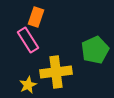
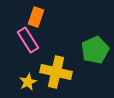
yellow cross: rotated 20 degrees clockwise
yellow star: moved 3 px up
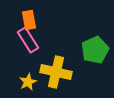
orange rectangle: moved 7 px left, 3 px down; rotated 30 degrees counterclockwise
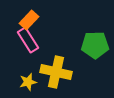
orange rectangle: rotated 54 degrees clockwise
green pentagon: moved 5 px up; rotated 24 degrees clockwise
yellow star: rotated 12 degrees clockwise
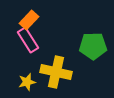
green pentagon: moved 2 px left, 1 px down
yellow star: moved 1 px left
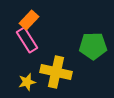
pink rectangle: moved 1 px left
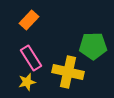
pink rectangle: moved 4 px right, 18 px down
yellow cross: moved 12 px right
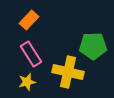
pink rectangle: moved 4 px up
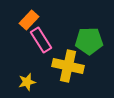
green pentagon: moved 4 px left, 5 px up
pink rectangle: moved 10 px right, 14 px up
yellow cross: moved 6 px up
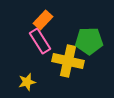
orange rectangle: moved 14 px right
pink rectangle: moved 1 px left, 1 px down
yellow cross: moved 5 px up
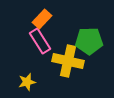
orange rectangle: moved 1 px left, 1 px up
